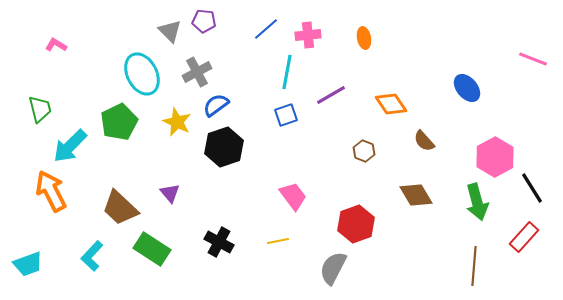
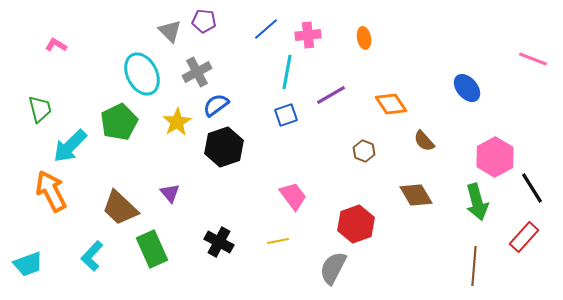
yellow star: rotated 16 degrees clockwise
green rectangle: rotated 33 degrees clockwise
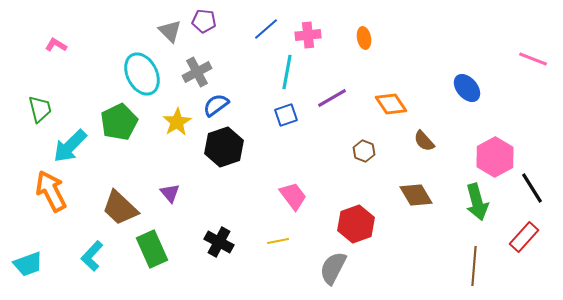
purple line: moved 1 px right, 3 px down
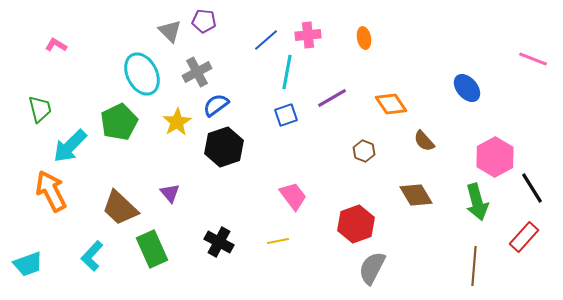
blue line: moved 11 px down
gray semicircle: moved 39 px right
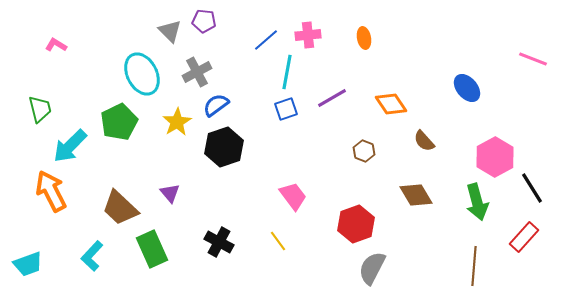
blue square: moved 6 px up
yellow line: rotated 65 degrees clockwise
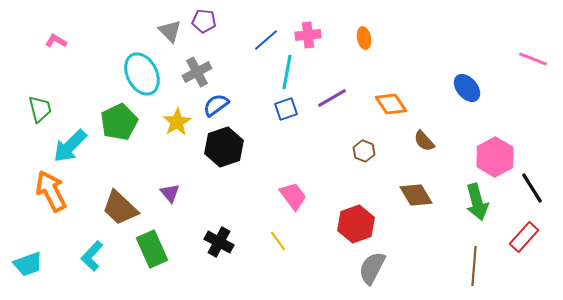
pink L-shape: moved 4 px up
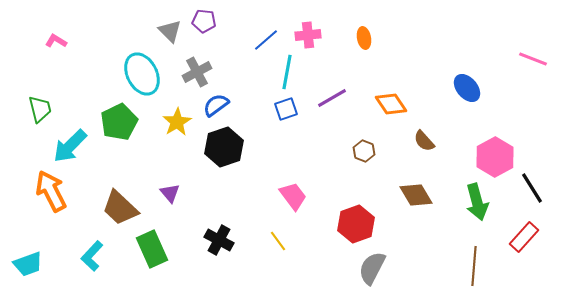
black cross: moved 2 px up
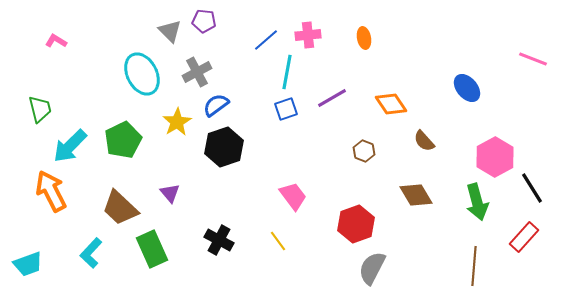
green pentagon: moved 4 px right, 18 px down
cyan L-shape: moved 1 px left, 3 px up
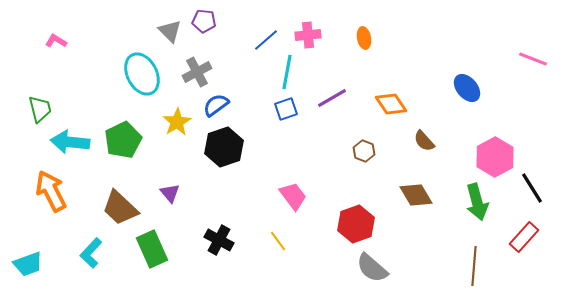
cyan arrow: moved 4 px up; rotated 51 degrees clockwise
gray semicircle: rotated 76 degrees counterclockwise
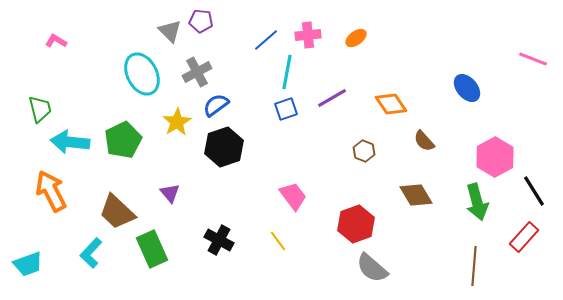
purple pentagon: moved 3 px left
orange ellipse: moved 8 px left; rotated 65 degrees clockwise
black line: moved 2 px right, 3 px down
brown trapezoid: moved 3 px left, 4 px down
